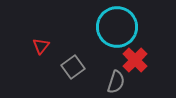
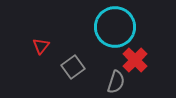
cyan circle: moved 2 px left
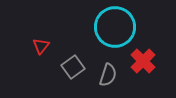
red cross: moved 8 px right, 1 px down
gray semicircle: moved 8 px left, 7 px up
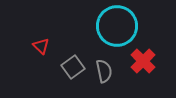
cyan circle: moved 2 px right, 1 px up
red triangle: rotated 24 degrees counterclockwise
gray semicircle: moved 4 px left, 4 px up; rotated 30 degrees counterclockwise
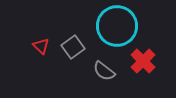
gray square: moved 20 px up
gray semicircle: rotated 140 degrees clockwise
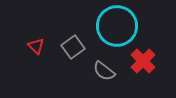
red triangle: moved 5 px left
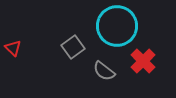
red triangle: moved 23 px left, 2 px down
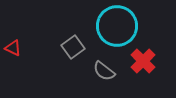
red triangle: rotated 18 degrees counterclockwise
